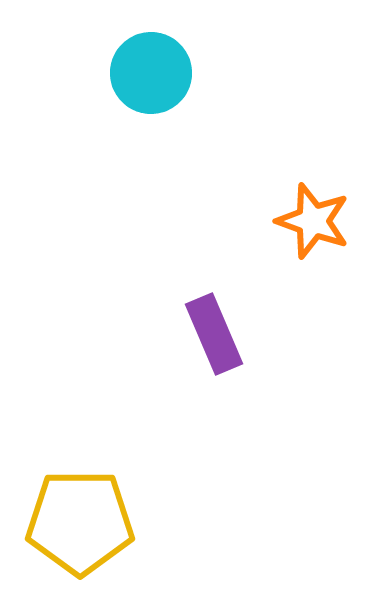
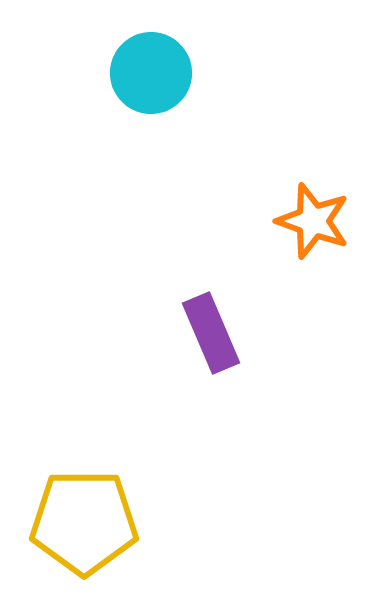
purple rectangle: moved 3 px left, 1 px up
yellow pentagon: moved 4 px right
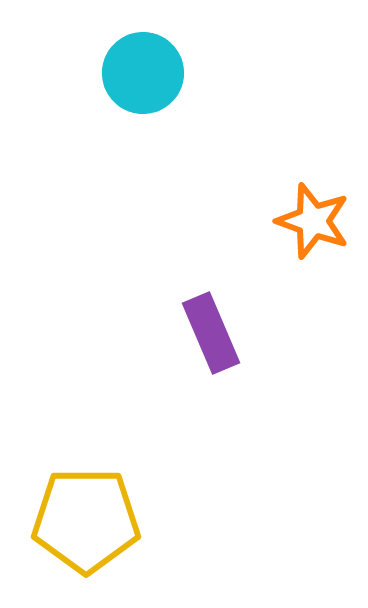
cyan circle: moved 8 px left
yellow pentagon: moved 2 px right, 2 px up
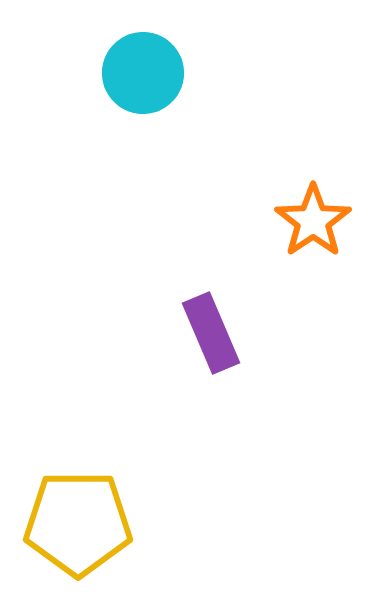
orange star: rotated 18 degrees clockwise
yellow pentagon: moved 8 px left, 3 px down
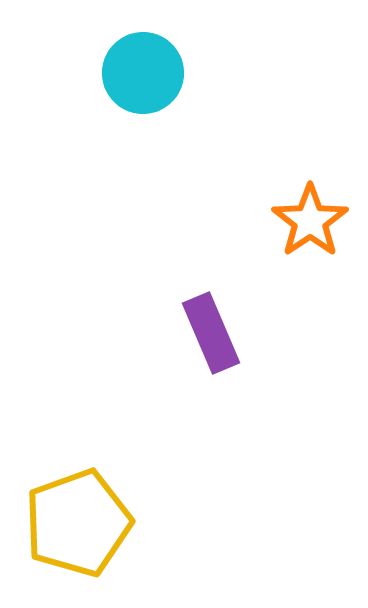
orange star: moved 3 px left
yellow pentagon: rotated 20 degrees counterclockwise
